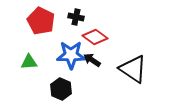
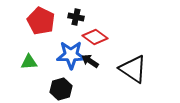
black arrow: moved 2 px left, 1 px down
black hexagon: rotated 20 degrees clockwise
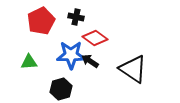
red pentagon: rotated 20 degrees clockwise
red diamond: moved 1 px down
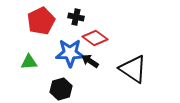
blue star: moved 1 px left, 2 px up
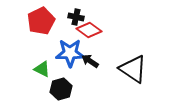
red diamond: moved 6 px left, 8 px up
green triangle: moved 13 px right, 7 px down; rotated 30 degrees clockwise
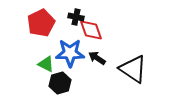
red pentagon: moved 2 px down
red diamond: moved 2 px right; rotated 35 degrees clockwise
black arrow: moved 7 px right, 3 px up
green triangle: moved 4 px right, 5 px up
black hexagon: moved 1 px left, 6 px up
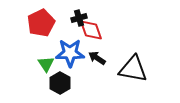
black cross: moved 3 px right, 1 px down; rotated 28 degrees counterclockwise
green triangle: rotated 30 degrees clockwise
black triangle: rotated 24 degrees counterclockwise
black hexagon: rotated 15 degrees counterclockwise
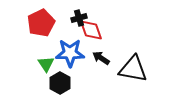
black arrow: moved 4 px right
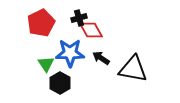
red diamond: rotated 10 degrees counterclockwise
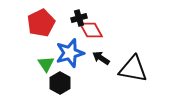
blue star: rotated 16 degrees counterclockwise
